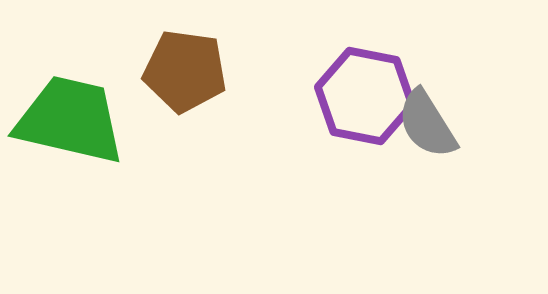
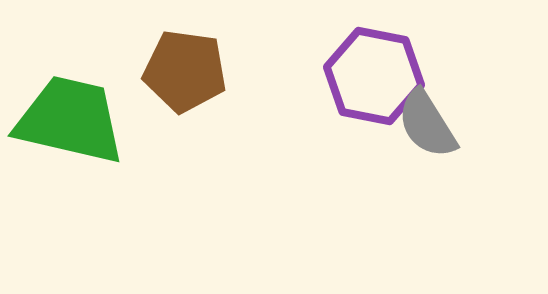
purple hexagon: moved 9 px right, 20 px up
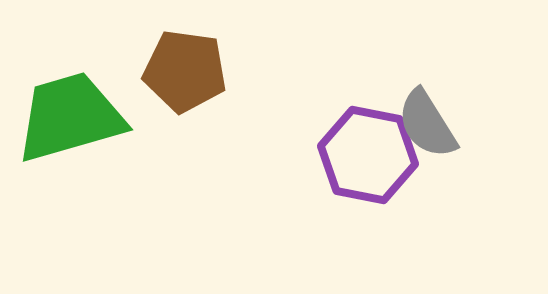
purple hexagon: moved 6 px left, 79 px down
green trapezoid: moved 3 px up; rotated 29 degrees counterclockwise
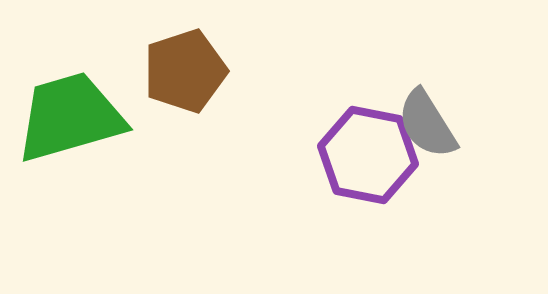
brown pentagon: rotated 26 degrees counterclockwise
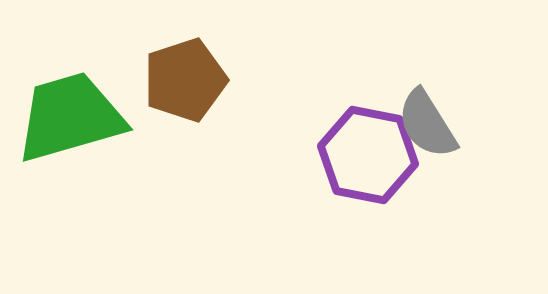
brown pentagon: moved 9 px down
